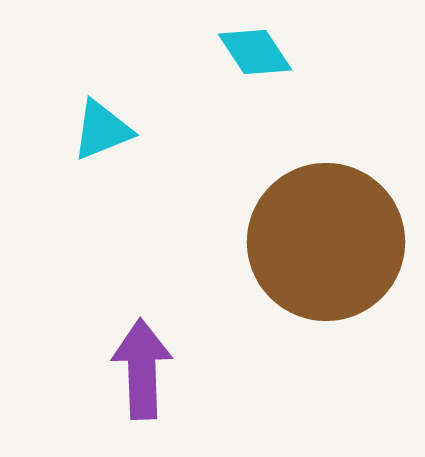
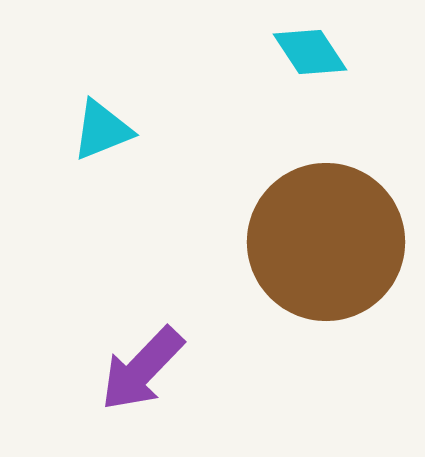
cyan diamond: moved 55 px right
purple arrow: rotated 134 degrees counterclockwise
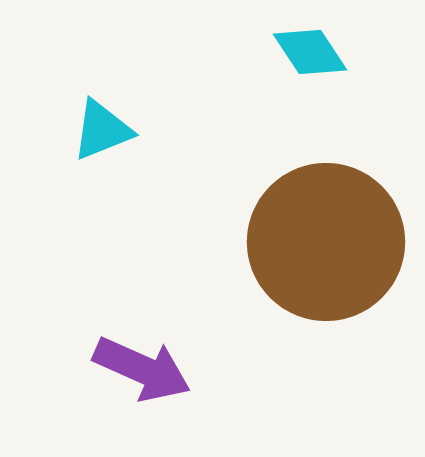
purple arrow: rotated 110 degrees counterclockwise
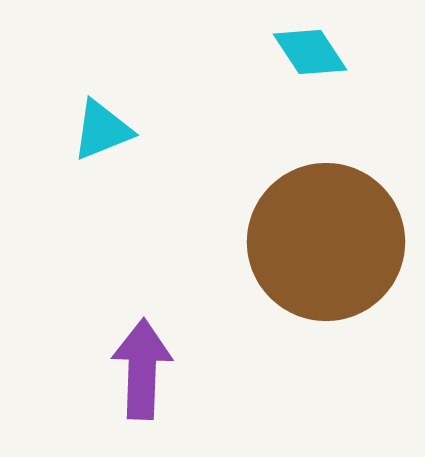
purple arrow: rotated 112 degrees counterclockwise
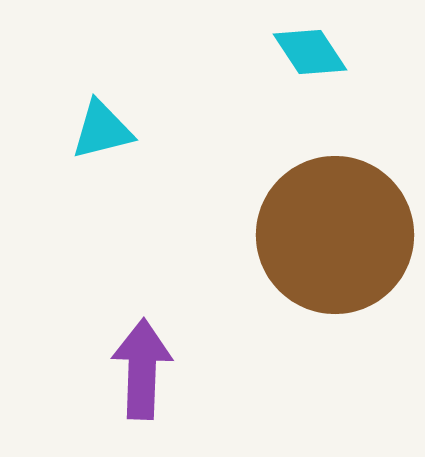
cyan triangle: rotated 8 degrees clockwise
brown circle: moved 9 px right, 7 px up
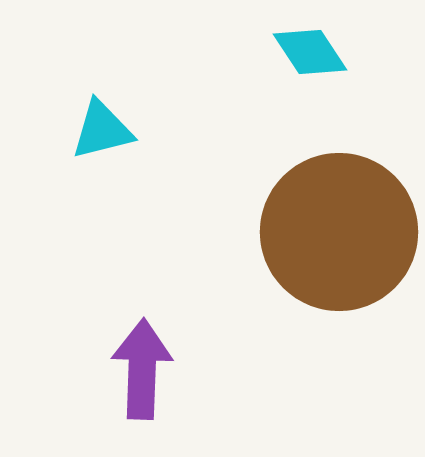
brown circle: moved 4 px right, 3 px up
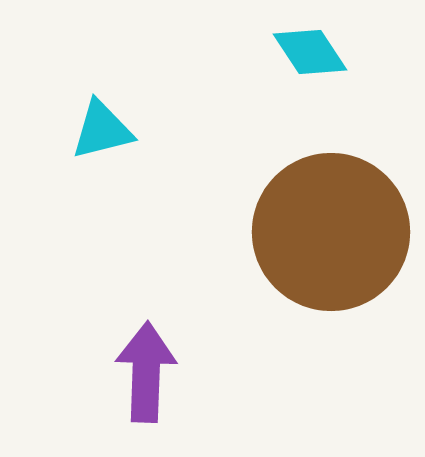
brown circle: moved 8 px left
purple arrow: moved 4 px right, 3 px down
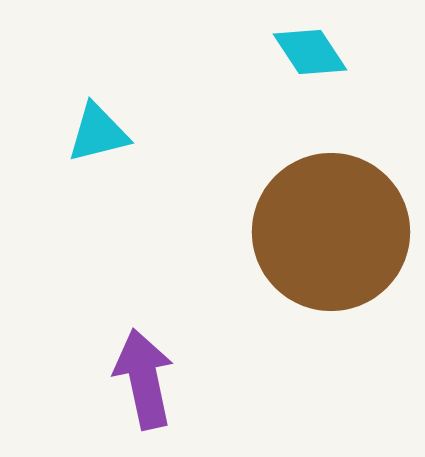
cyan triangle: moved 4 px left, 3 px down
purple arrow: moved 2 px left, 7 px down; rotated 14 degrees counterclockwise
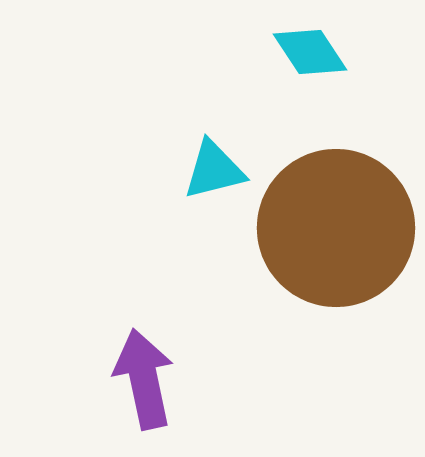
cyan triangle: moved 116 px right, 37 px down
brown circle: moved 5 px right, 4 px up
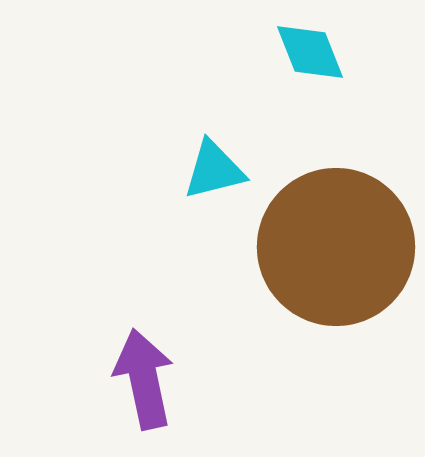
cyan diamond: rotated 12 degrees clockwise
brown circle: moved 19 px down
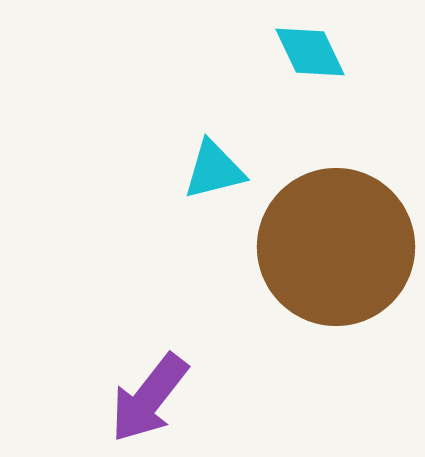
cyan diamond: rotated 4 degrees counterclockwise
purple arrow: moved 5 px right, 19 px down; rotated 130 degrees counterclockwise
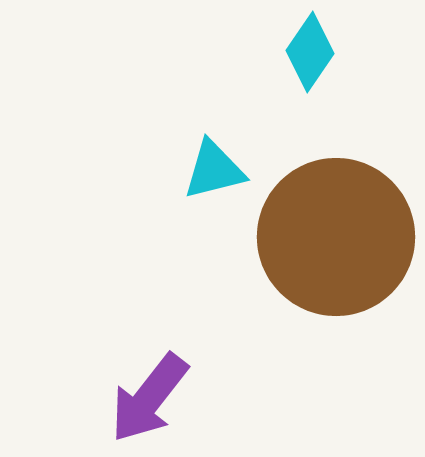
cyan diamond: rotated 60 degrees clockwise
brown circle: moved 10 px up
